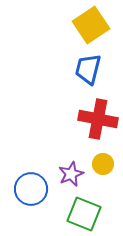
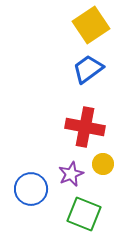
blue trapezoid: rotated 40 degrees clockwise
red cross: moved 13 px left, 8 px down
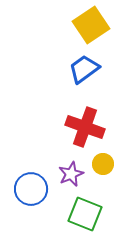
blue trapezoid: moved 4 px left
red cross: rotated 9 degrees clockwise
green square: moved 1 px right
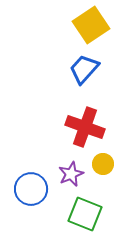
blue trapezoid: rotated 12 degrees counterclockwise
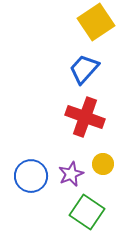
yellow square: moved 5 px right, 3 px up
red cross: moved 10 px up
blue circle: moved 13 px up
green square: moved 2 px right, 2 px up; rotated 12 degrees clockwise
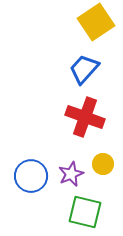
green square: moved 2 px left; rotated 20 degrees counterclockwise
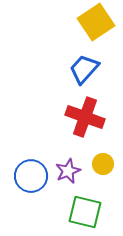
purple star: moved 3 px left, 3 px up
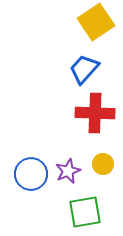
red cross: moved 10 px right, 4 px up; rotated 18 degrees counterclockwise
blue circle: moved 2 px up
green square: rotated 24 degrees counterclockwise
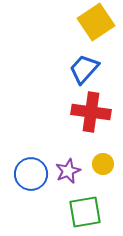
red cross: moved 4 px left, 1 px up; rotated 6 degrees clockwise
